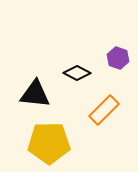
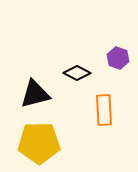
black triangle: rotated 20 degrees counterclockwise
orange rectangle: rotated 48 degrees counterclockwise
yellow pentagon: moved 10 px left
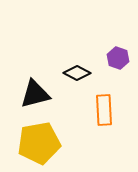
yellow pentagon: rotated 9 degrees counterclockwise
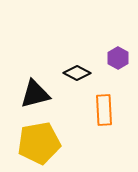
purple hexagon: rotated 10 degrees clockwise
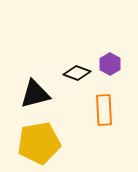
purple hexagon: moved 8 px left, 6 px down
black diamond: rotated 8 degrees counterclockwise
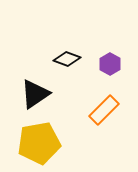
black diamond: moved 10 px left, 14 px up
black triangle: rotated 20 degrees counterclockwise
orange rectangle: rotated 48 degrees clockwise
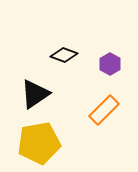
black diamond: moved 3 px left, 4 px up
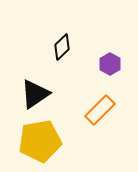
black diamond: moved 2 px left, 8 px up; rotated 64 degrees counterclockwise
orange rectangle: moved 4 px left
yellow pentagon: moved 1 px right, 2 px up
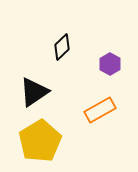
black triangle: moved 1 px left, 2 px up
orange rectangle: rotated 16 degrees clockwise
yellow pentagon: rotated 21 degrees counterclockwise
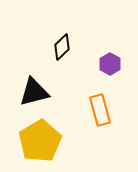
black triangle: rotated 20 degrees clockwise
orange rectangle: rotated 76 degrees counterclockwise
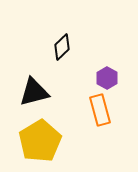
purple hexagon: moved 3 px left, 14 px down
